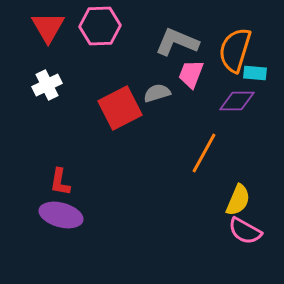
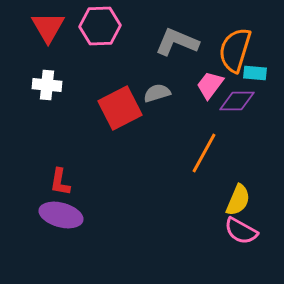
pink trapezoid: moved 19 px right, 11 px down; rotated 16 degrees clockwise
white cross: rotated 32 degrees clockwise
pink semicircle: moved 4 px left
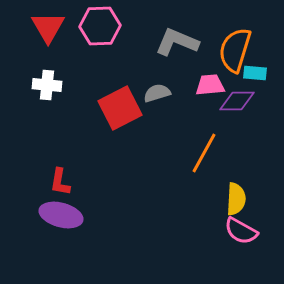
pink trapezoid: rotated 48 degrees clockwise
yellow semicircle: moved 2 px left, 1 px up; rotated 20 degrees counterclockwise
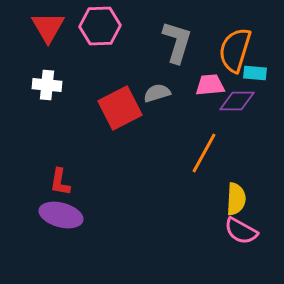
gray L-shape: rotated 84 degrees clockwise
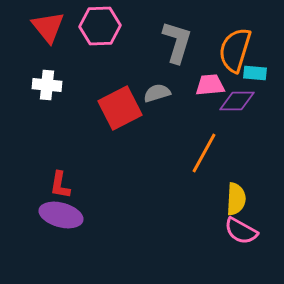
red triangle: rotated 9 degrees counterclockwise
red L-shape: moved 3 px down
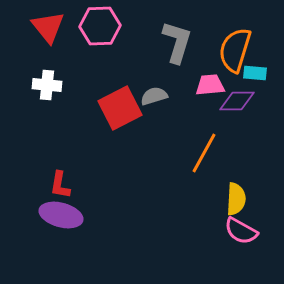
gray semicircle: moved 3 px left, 3 px down
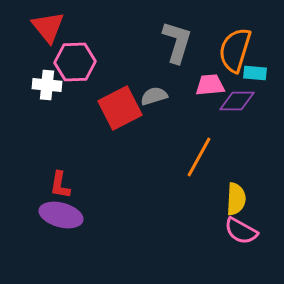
pink hexagon: moved 25 px left, 36 px down
orange line: moved 5 px left, 4 px down
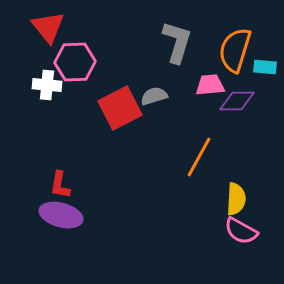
cyan rectangle: moved 10 px right, 6 px up
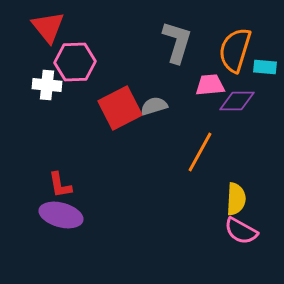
gray semicircle: moved 10 px down
orange line: moved 1 px right, 5 px up
red L-shape: rotated 20 degrees counterclockwise
